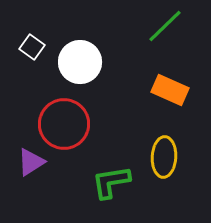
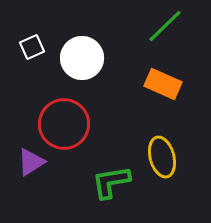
white square: rotated 30 degrees clockwise
white circle: moved 2 px right, 4 px up
orange rectangle: moved 7 px left, 6 px up
yellow ellipse: moved 2 px left; rotated 18 degrees counterclockwise
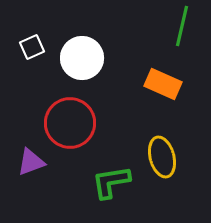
green line: moved 17 px right; rotated 33 degrees counterclockwise
red circle: moved 6 px right, 1 px up
purple triangle: rotated 12 degrees clockwise
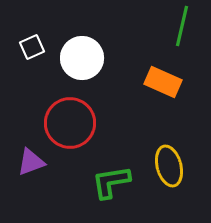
orange rectangle: moved 2 px up
yellow ellipse: moved 7 px right, 9 px down
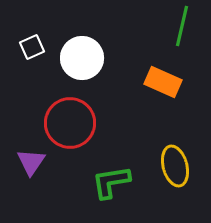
purple triangle: rotated 36 degrees counterclockwise
yellow ellipse: moved 6 px right
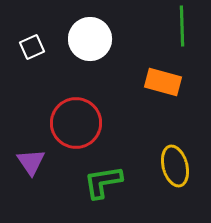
green line: rotated 15 degrees counterclockwise
white circle: moved 8 px right, 19 px up
orange rectangle: rotated 9 degrees counterclockwise
red circle: moved 6 px right
purple triangle: rotated 8 degrees counterclockwise
green L-shape: moved 8 px left
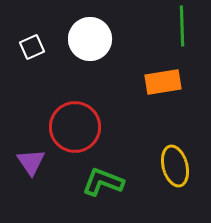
orange rectangle: rotated 24 degrees counterclockwise
red circle: moved 1 px left, 4 px down
green L-shape: rotated 30 degrees clockwise
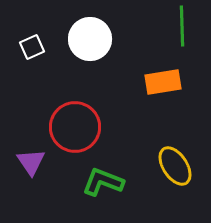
yellow ellipse: rotated 18 degrees counterclockwise
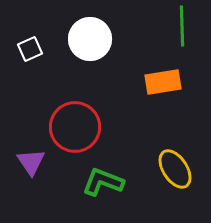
white square: moved 2 px left, 2 px down
yellow ellipse: moved 3 px down
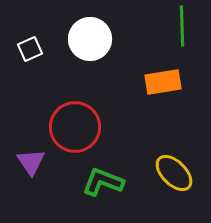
yellow ellipse: moved 1 px left, 4 px down; rotated 12 degrees counterclockwise
